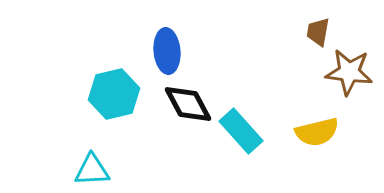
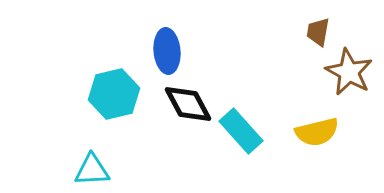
brown star: rotated 21 degrees clockwise
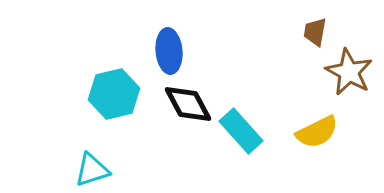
brown trapezoid: moved 3 px left
blue ellipse: moved 2 px right
yellow semicircle: rotated 12 degrees counterclockwise
cyan triangle: rotated 15 degrees counterclockwise
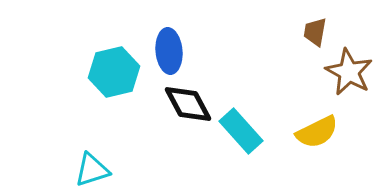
cyan hexagon: moved 22 px up
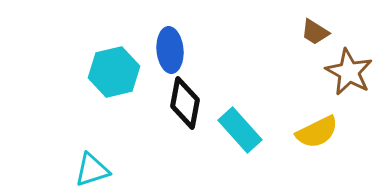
brown trapezoid: rotated 68 degrees counterclockwise
blue ellipse: moved 1 px right, 1 px up
black diamond: moved 3 px left, 1 px up; rotated 39 degrees clockwise
cyan rectangle: moved 1 px left, 1 px up
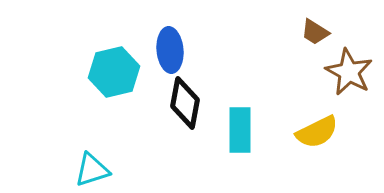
cyan rectangle: rotated 42 degrees clockwise
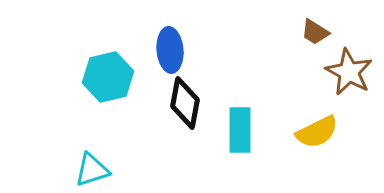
cyan hexagon: moved 6 px left, 5 px down
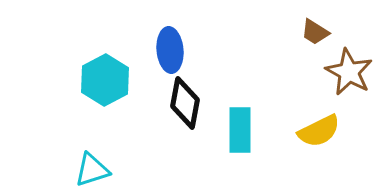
cyan hexagon: moved 3 px left, 3 px down; rotated 15 degrees counterclockwise
yellow semicircle: moved 2 px right, 1 px up
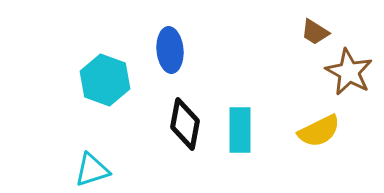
cyan hexagon: rotated 12 degrees counterclockwise
black diamond: moved 21 px down
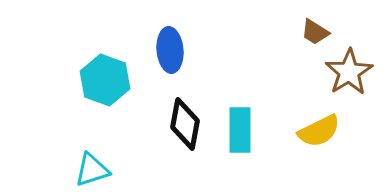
brown star: rotated 12 degrees clockwise
